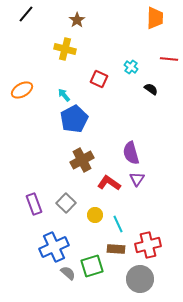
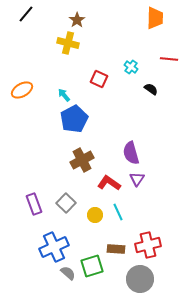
yellow cross: moved 3 px right, 6 px up
cyan line: moved 12 px up
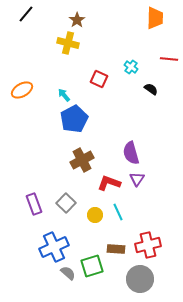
red L-shape: rotated 15 degrees counterclockwise
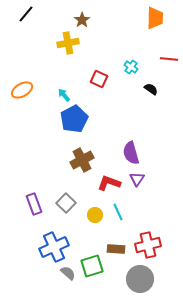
brown star: moved 5 px right
yellow cross: rotated 25 degrees counterclockwise
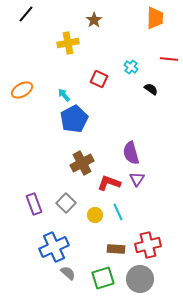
brown star: moved 12 px right
brown cross: moved 3 px down
green square: moved 11 px right, 12 px down
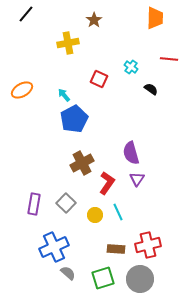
red L-shape: moved 2 px left; rotated 105 degrees clockwise
purple rectangle: rotated 30 degrees clockwise
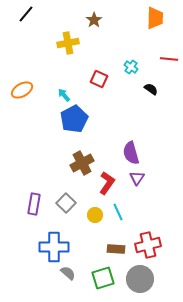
purple triangle: moved 1 px up
blue cross: rotated 24 degrees clockwise
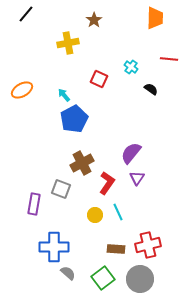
purple semicircle: rotated 55 degrees clockwise
gray square: moved 5 px left, 14 px up; rotated 24 degrees counterclockwise
green square: rotated 20 degrees counterclockwise
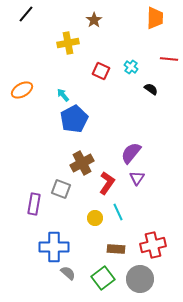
red square: moved 2 px right, 8 px up
cyan arrow: moved 1 px left
yellow circle: moved 3 px down
red cross: moved 5 px right
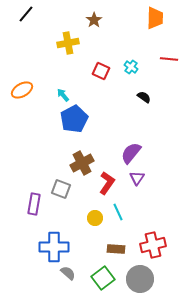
black semicircle: moved 7 px left, 8 px down
